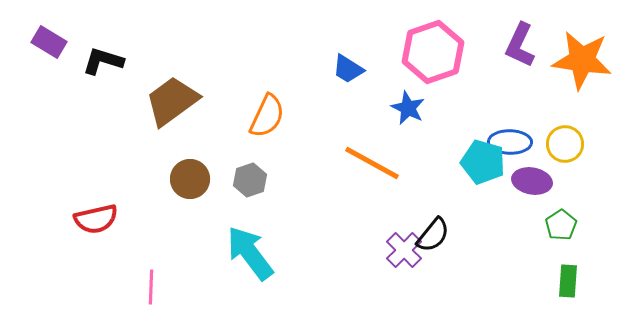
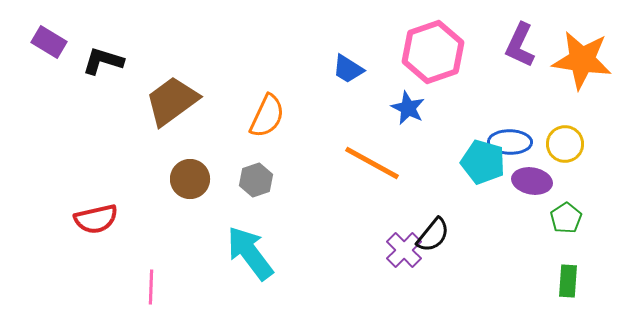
gray hexagon: moved 6 px right
green pentagon: moved 5 px right, 7 px up
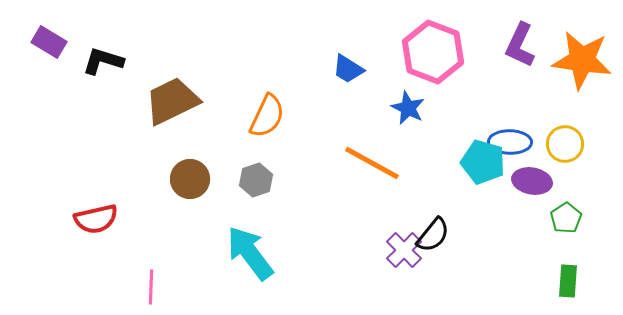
pink hexagon: rotated 20 degrees counterclockwise
brown trapezoid: rotated 10 degrees clockwise
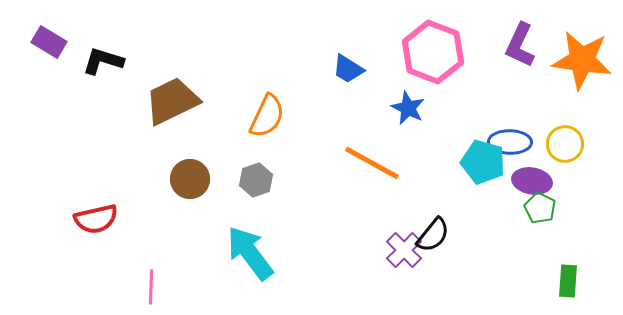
green pentagon: moved 26 px left, 10 px up; rotated 12 degrees counterclockwise
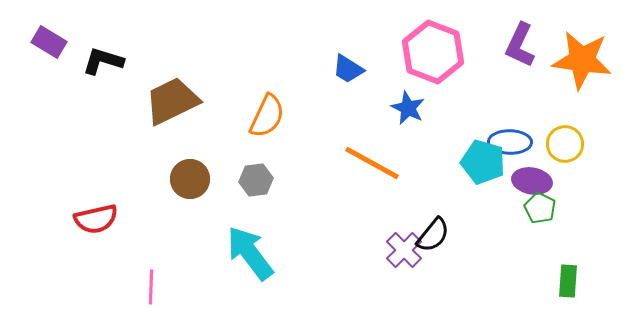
gray hexagon: rotated 12 degrees clockwise
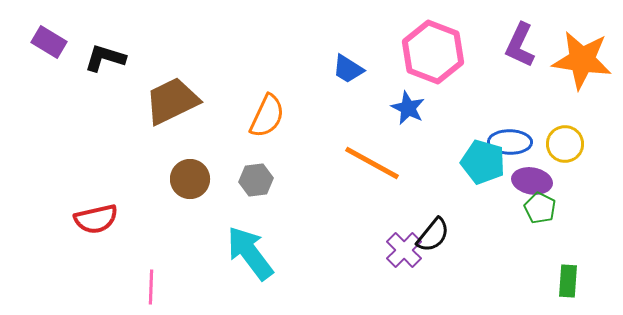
black L-shape: moved 2 px right, 3 px up
